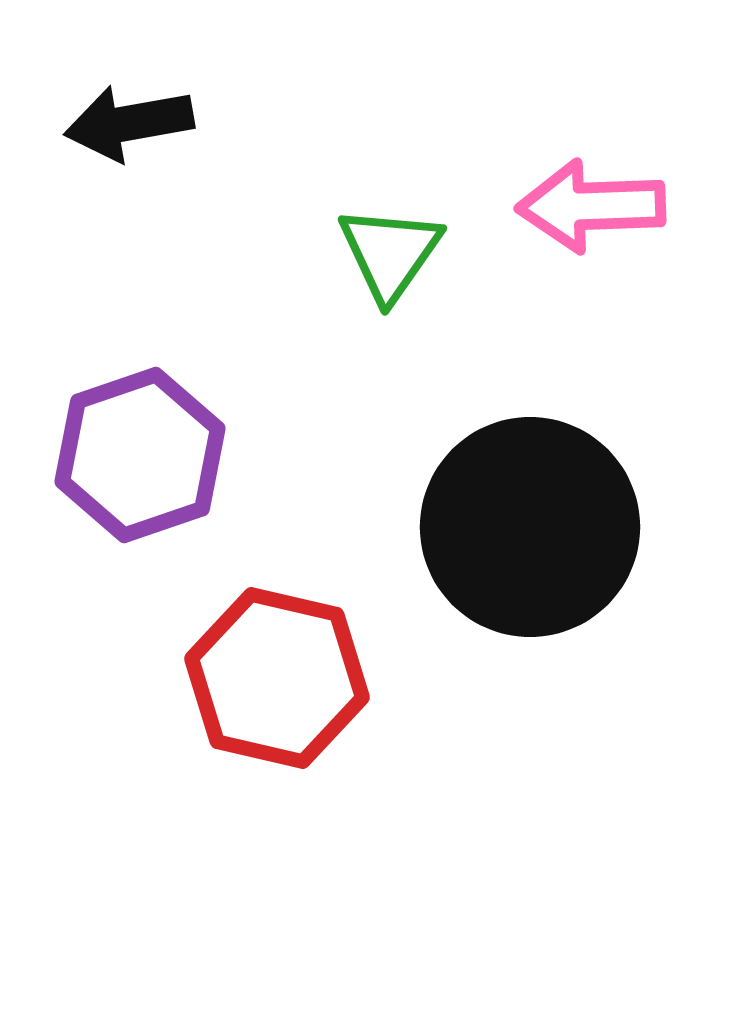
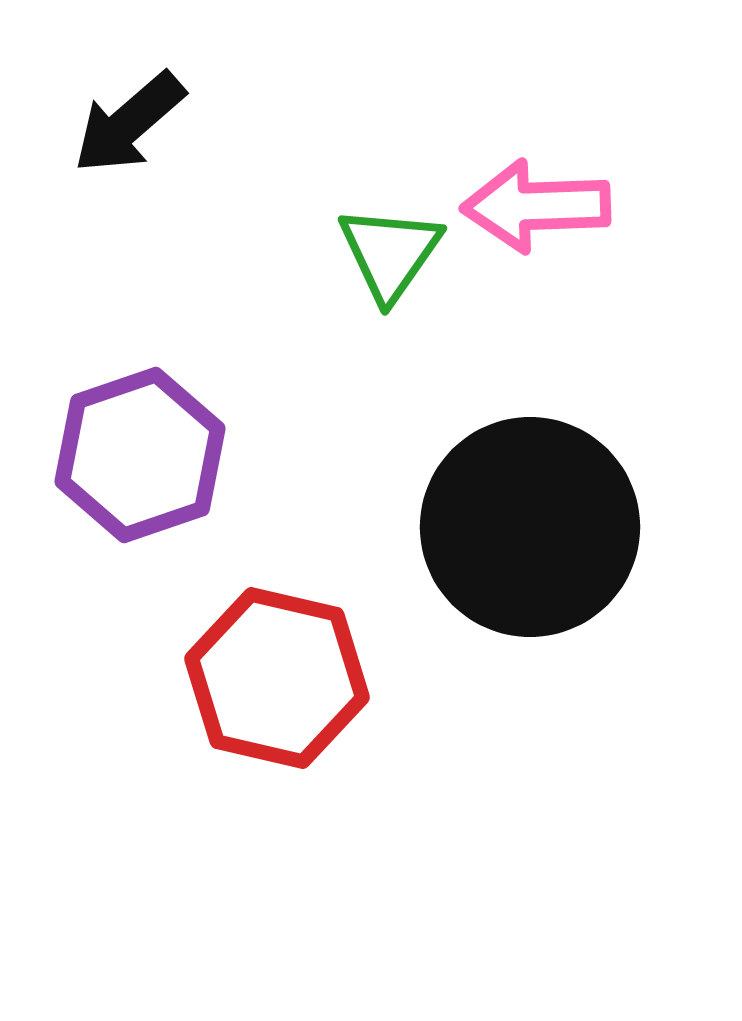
black arrow: rotated 31 degrees counterclockwise
pink arrow: moved 55 px left
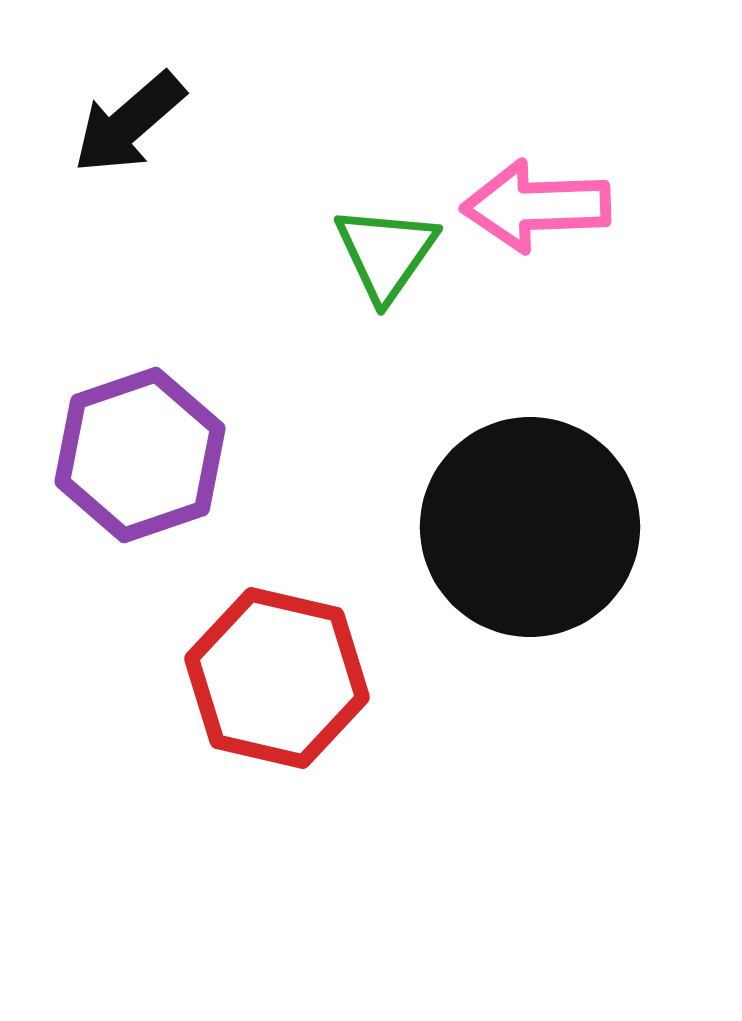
green triangle: moved 4 px left
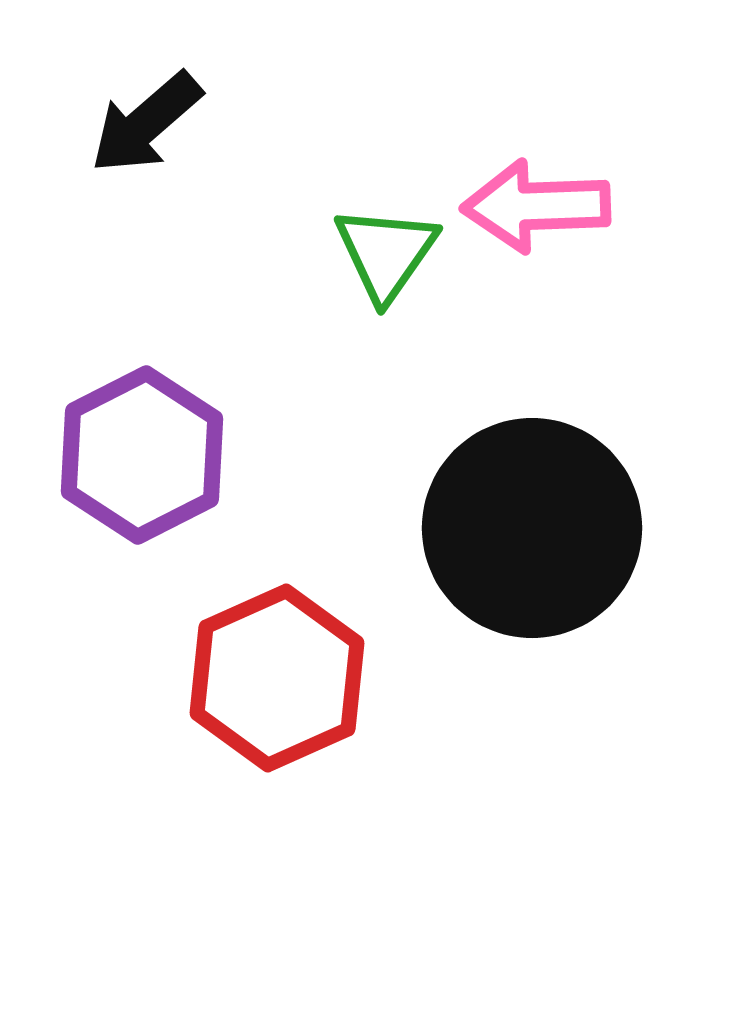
black arrow: moved 17 px right
purple hexagon: moved 2 px right; rotated 8 degrees counterclockwise
black circle: moved 2 px right, 1 px down
red hexagon: rotated 23 degrees clockwise
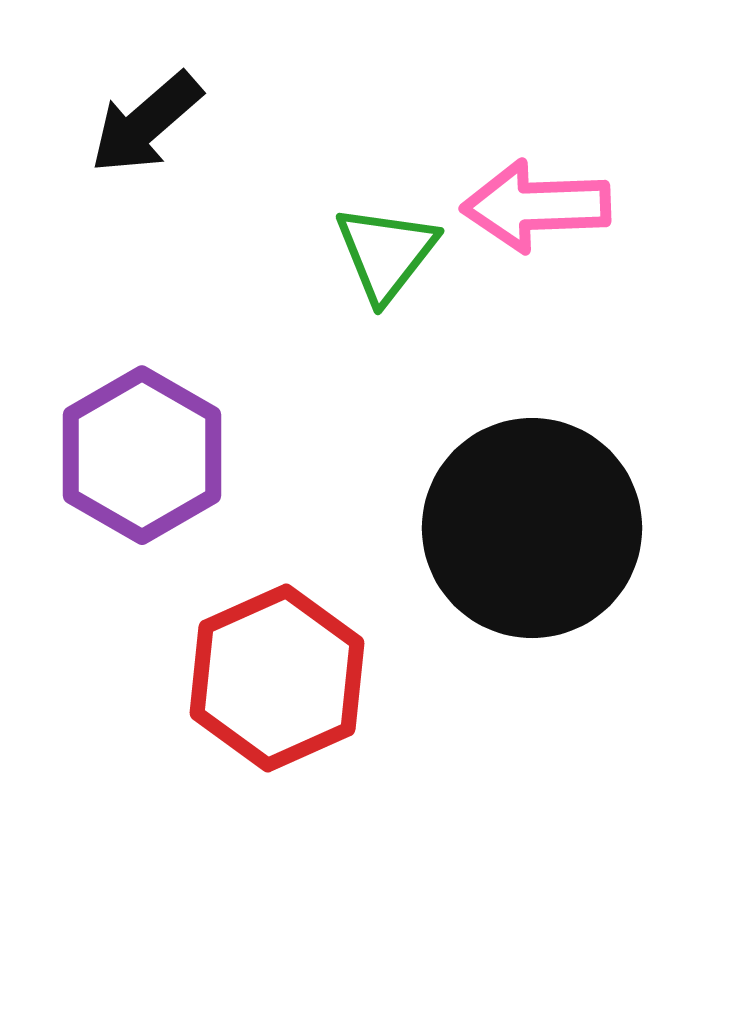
green triangle: rotated 3 degrees clockwise
purple hexagon: rotated 3 degrees counterclockwise
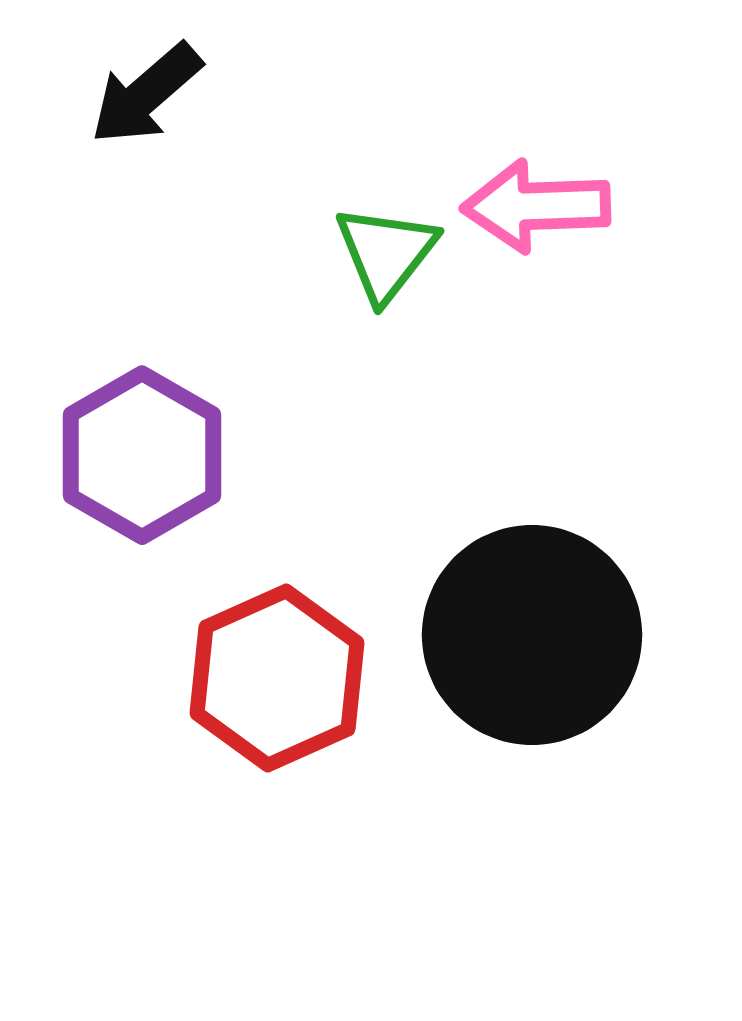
black arrow: moved 29 px up
black circle: moved 107 px down
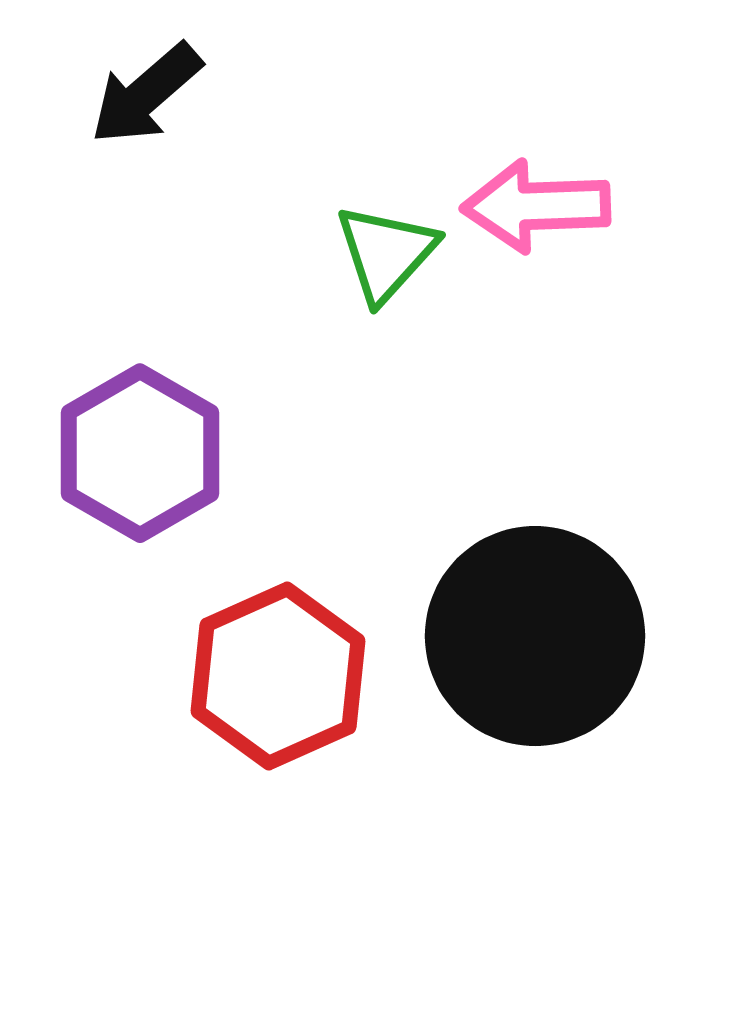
green triangle: rotated 4 degrees clockwise
purple hexagon: moved 2 px left, 2 px up
black circle: moved 3 px right, 1 px down
red hexagon: moved 1 px right, 2 px up
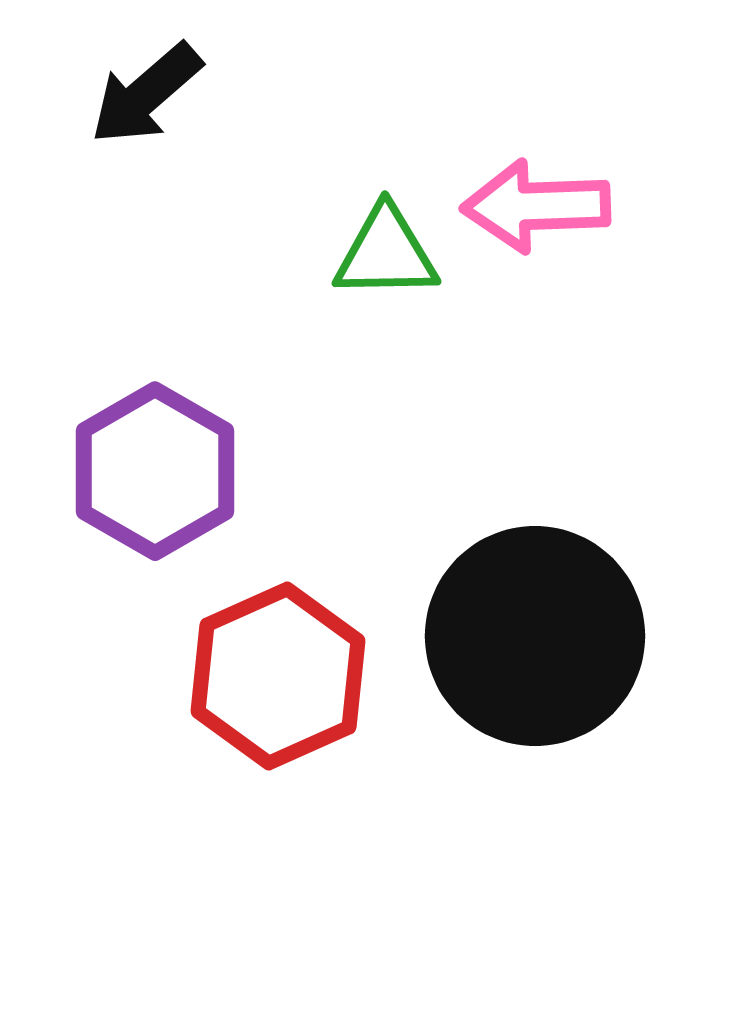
green triangle: rotated 47 degrees clockwise
purple hexagon: moved 15 px right, 18 px down
